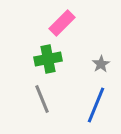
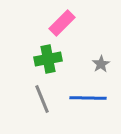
blue line: moved 8 px left, 7 px up; rotated 69 degrees clockwise
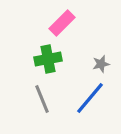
gray star: rotated 18 degrees clockwise
blue line: moved 2 px right; rotated 51 degrees counterclockwise
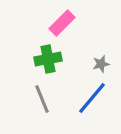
blue line: moved 2 px right
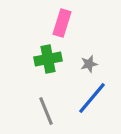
pink rectangle: rotated 28 degrees counterclockwise
gray star: moved 12 px left
gray line: moved 4 px right, 12 px down
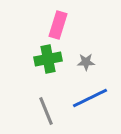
pink rectangle: moved 4 px left, 2 px down
gray star: moved 3 px left, 2 px up; rotated 12 degrees clockwise
blue line: moved 2 px left; rotated 24 degrees clockwise
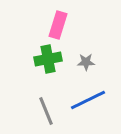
blue line: moved 2 px left, 2 px down
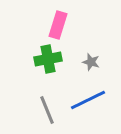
gray star: moved 5 px right; rotated 18 degrees clockwise
gray line: moved 1 px right, 1 px up
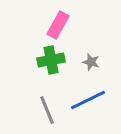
pink rectangle: rotated 12 degrees clockwise
green cross: moved 3 px right, 1 px down
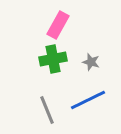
green cross: moved 2 px right, 1 px up
